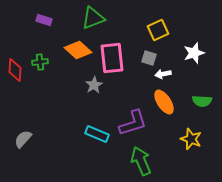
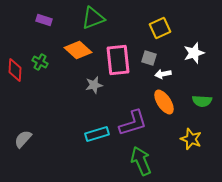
yellow square: moved 2 px right, 2 px up
pink rectangle: moved 6 px right, 2 px down
green cross: rotated 35 degrees clockwise
gray star: rotated 18 degrees clockwise
cyan rectangle: rotated 40 degrees counterclockwise
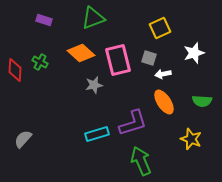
orange diamond: moved 3 px right, 3 px down
pink rectangle: rotated 8 degrees counterclockwise
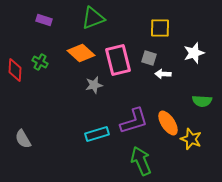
yellow square: rotated 25 degrees clockwise
white arrow: rotated 14 degrees clockwise
orange ellipse: moved 4 px right, 21 px down
purple L-shape: moved 1 px right, 2 px up
gray semicircle: rotated 72 degrees counterclockwise
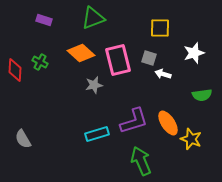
white arrow: rotated 14 degrees clockwise
green semicircle: moved 6 px up; rotated 12 degrees counterclockwise
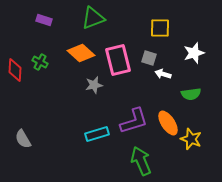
green semicircle: moved 11 px left, 1 px up
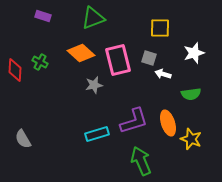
purple rectangle: moved 1 px left, 4 px up
orange ellipse: rotated 15 degrees clockwise
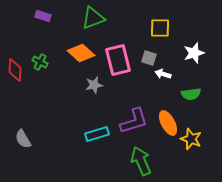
orange ellipse: rotated 10 degrees counterclockwise
